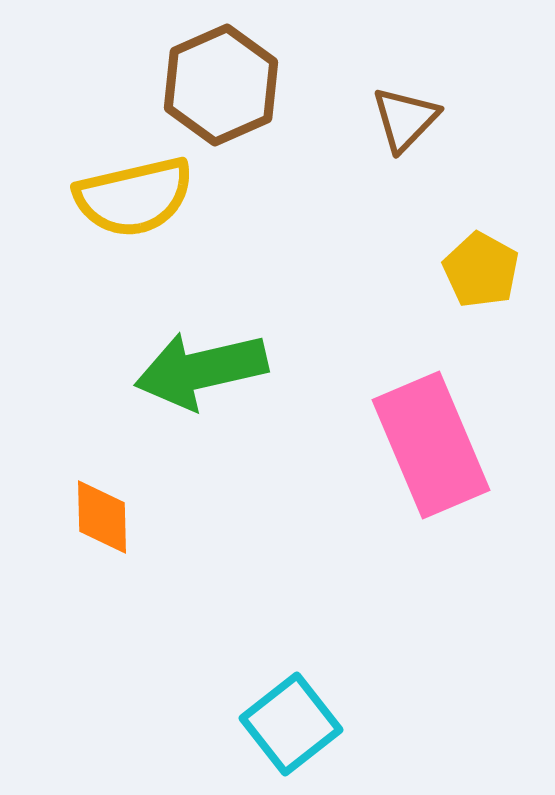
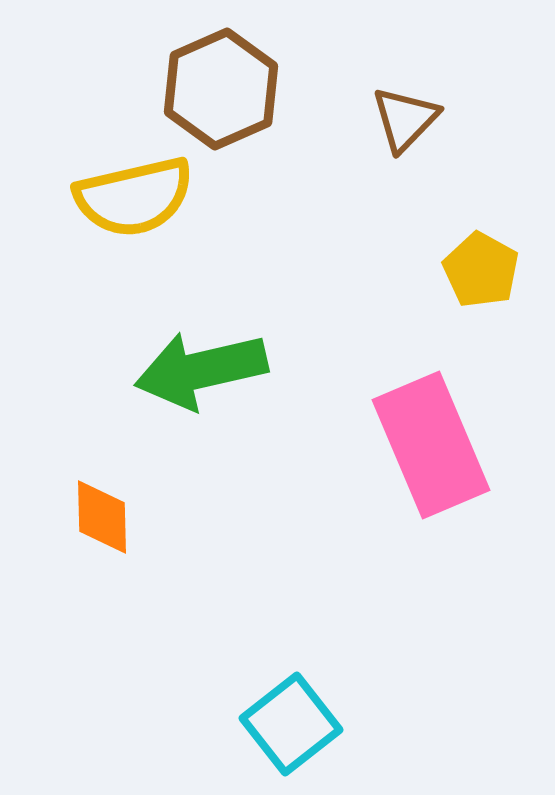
brown hexagon: moved 4 px down
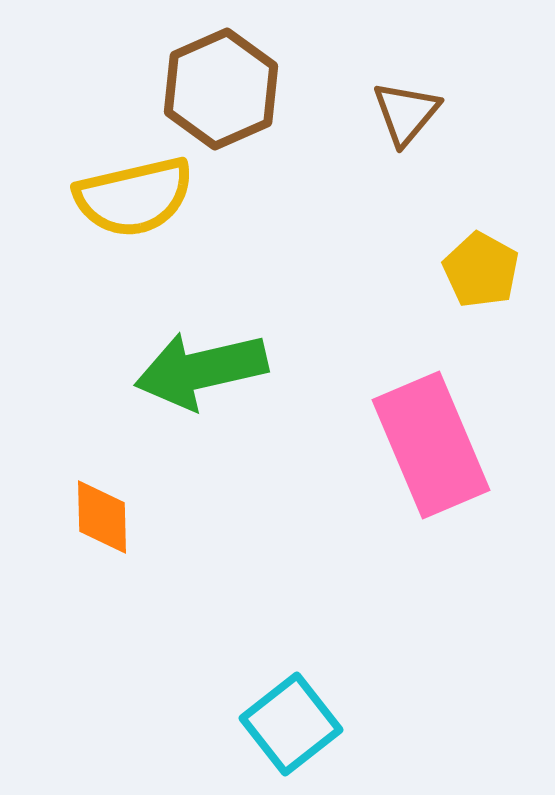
brown triangle: moved 1 px right, 6 px up; rotated 4 degrees counterclockwise
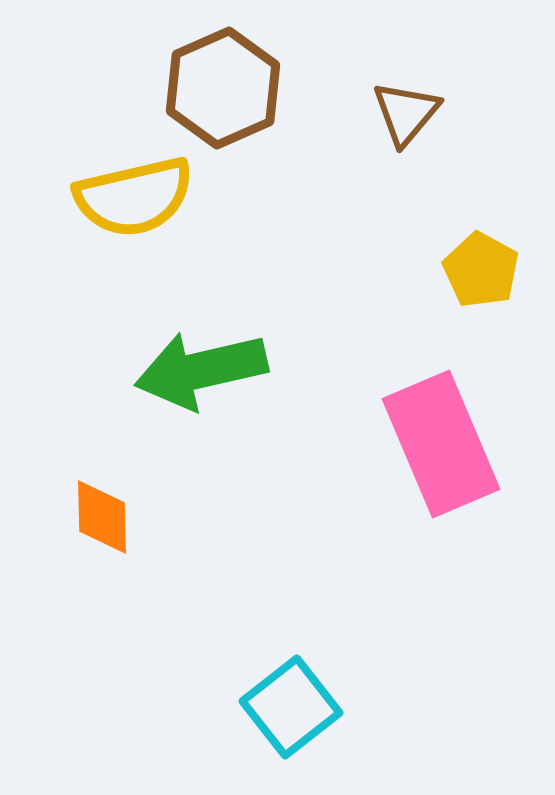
brown hexagon: moved 2 px right, 1 px up
pink rectangle: moved 10 px right, 1 px up
cyan square: moved 17 px up
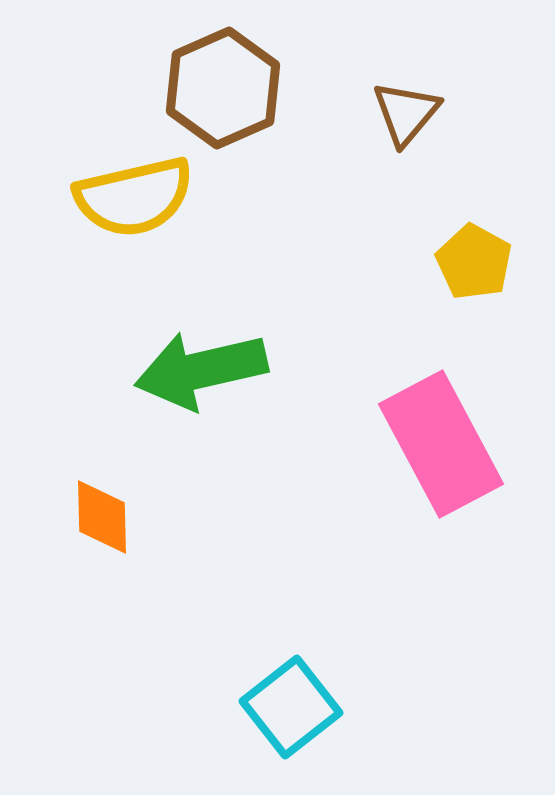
yellow pentagon: moved 7 px left, 8 px up
pink rectangle: rotated 5 degrees counterclockwise
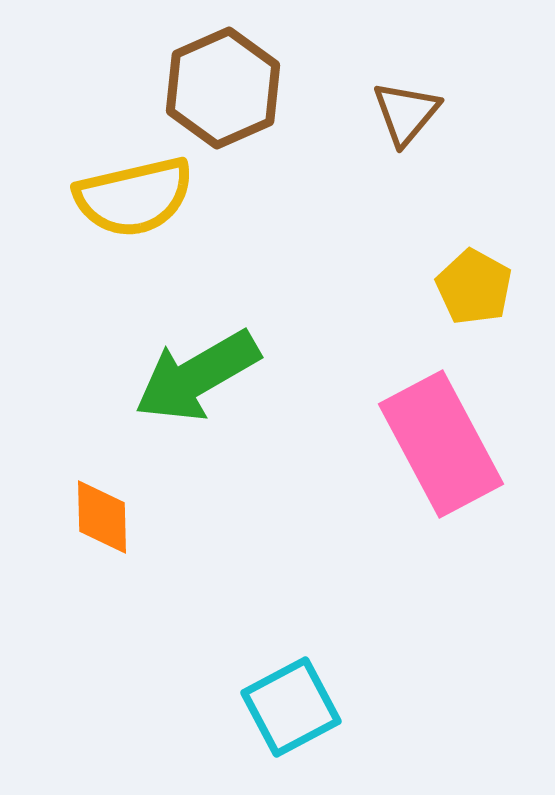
yellow pentagon: moved 25 px down
green arrow: moved 4 px left, 6 px down; rotated 17 degrees counterclockwise
cyan square: rotated 10 degrees clockwise
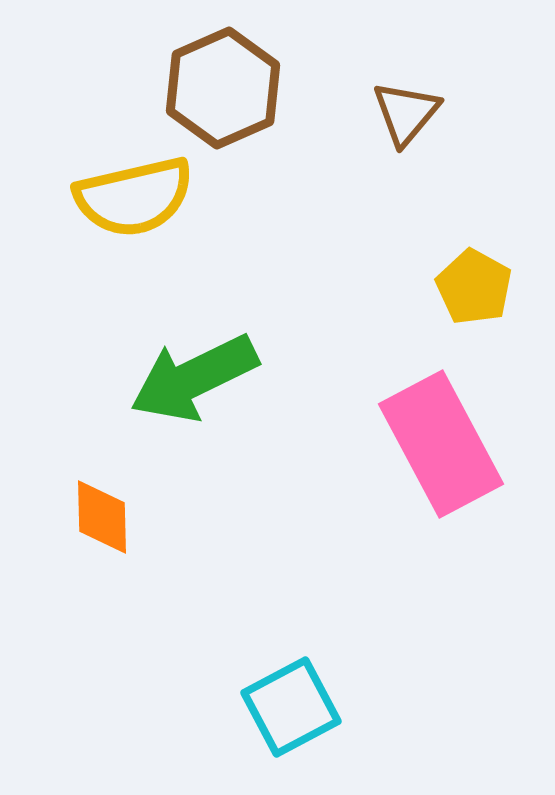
green arrow: moved 3 px left, 2 px down; rotated 4 degrees clockwise
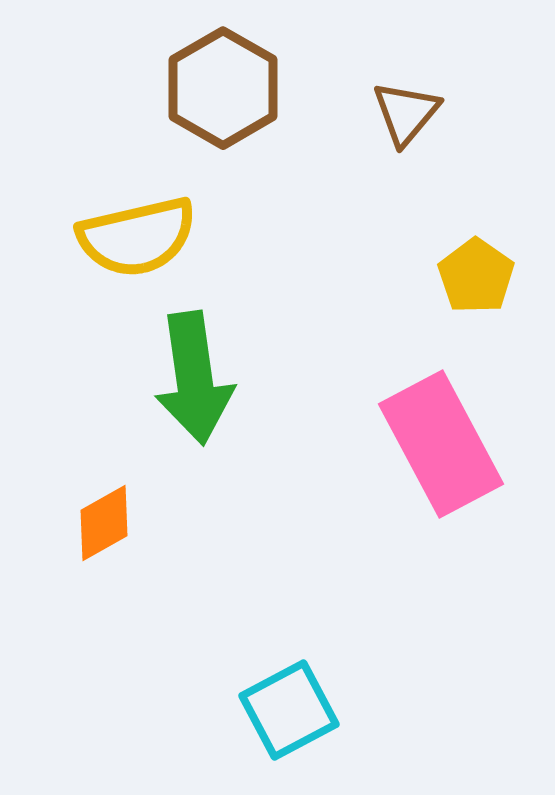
brown hexagon: rotated 6 degrees counterclockwise
yellow semicircle: moved 3 px right, 40 px down
yellow pentagon: moved 2 px right, 11 px up; rotated 6 degrees clockwise
green arrow: rotated 72 degrees counterclockwise
orange diamond: moved 2 px right, 6 px down; rotated 62 degrees clockwise
cyan square: moved 2 px left, 3 px down
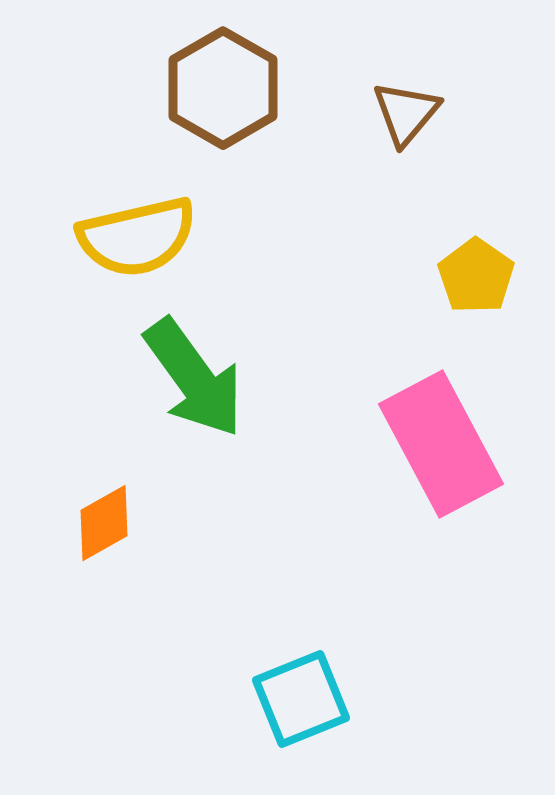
green arrow: rotated 28 degrees counterclockwise
cyan square: moved 12 px right, 11 px up; rotated 6 degrees clockwise
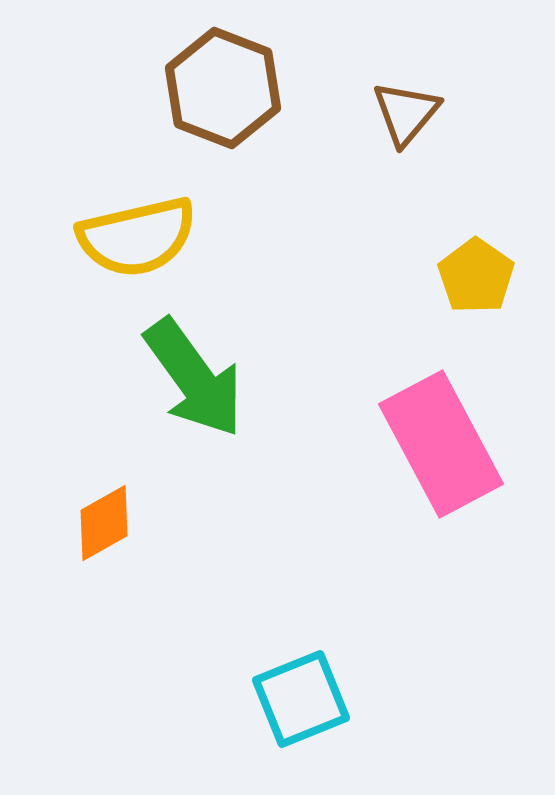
brown hexagon: rotated 9 degrees counterclockwise
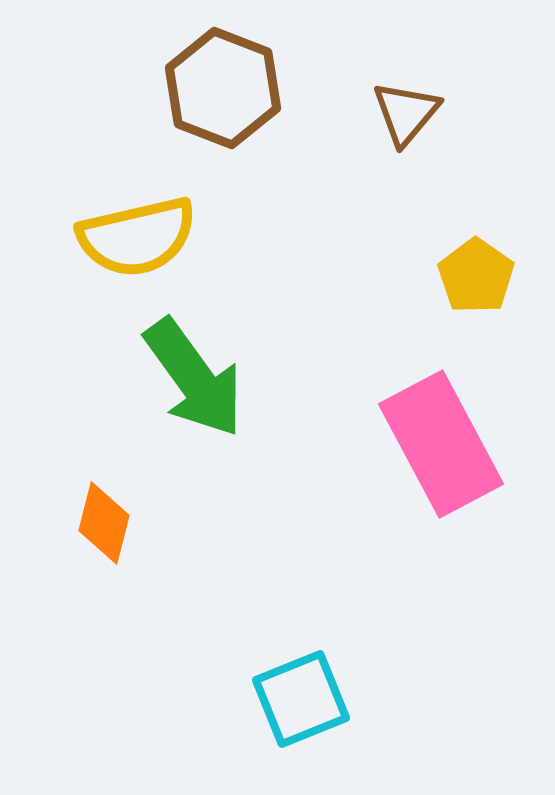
orange diamond: rotated 46 degrees counterclockwise
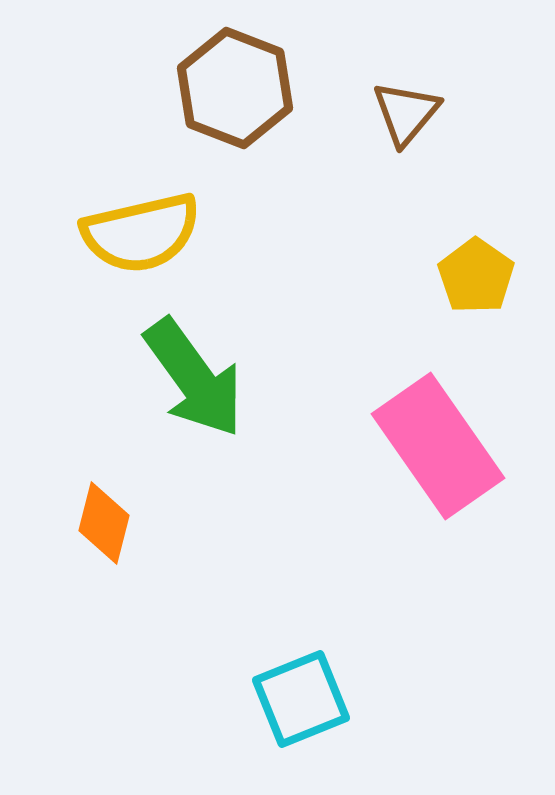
brown hexagon: moved 12 px right
yellow semicircle: moved 4 px right, 4 px up
pink rectangle: moved 3 px left, 2 px down; rotated 7 degrees counterclockwise
